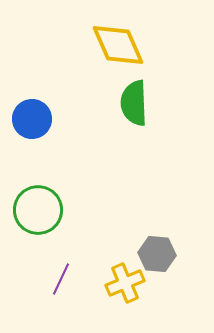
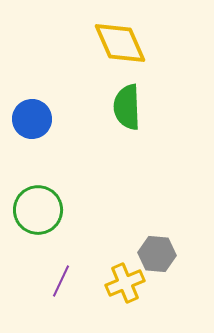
yellow diamond: moved 2 px right, 2 px up
green semicircle: moved 7 px left, 4 px down
purple line: moved 2 px down
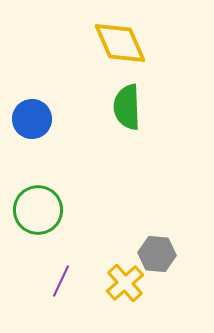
yellow cross: rotated 18 degrees counterclockwise
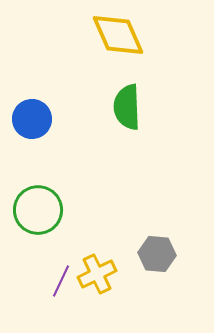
yellow diamond: moved 2 px left, 8 px up
yellow cross: moved 28 px left, 9 px up; rotated 15 degrees clockwise
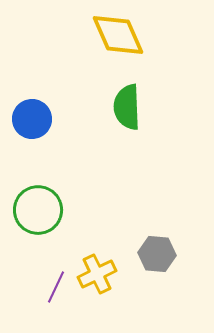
purple line: moved 5 px left, 6 px down
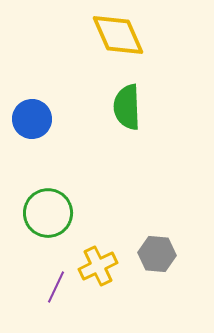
green circle: moved 10 px right, 3 px down
yellow cross: moved 1 px right, 8 px up
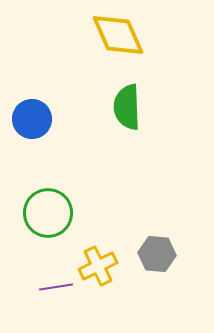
purple line: rotated 56 degrees clockwise
